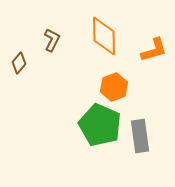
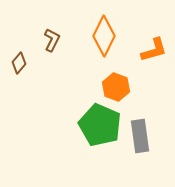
orange diamond: rotated 27 degrees clockwise
orange hexagon: moved 2 px right; rotated 20 degrees counterclockwise
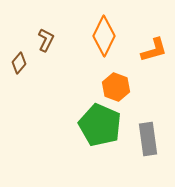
brown L-shape: moved 6 px left
gray rectangle: moved 8 px right, 3 px down
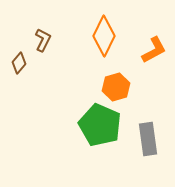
brown L-shape: moved 3 px left
orange L-shape: rotated 12 degrees counterclockwise
orange hexagon: rotated 24 degrees clockwise
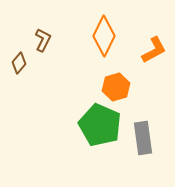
gray rectangle: moved 5 px left, 1 px up
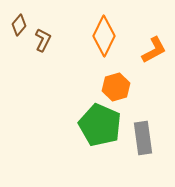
brown diamond: moved 38 px up
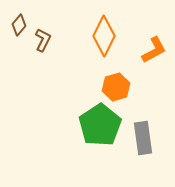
green pentagon: rotated 15 degrees clockwise
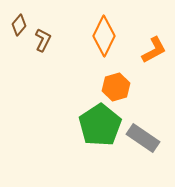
gray rectangle: rotated 48 degrees counterclockwise
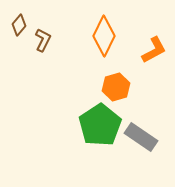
gray rectangle: moved 2 px left, 1 px up
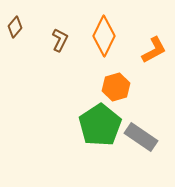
brown diamond: moved 4 px left, 2 px down
brown L-shape: moved 17 px right
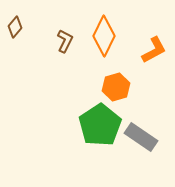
brown L-shape: moved 5 px right, 1 px down
